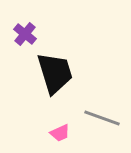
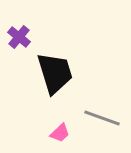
purple cross: moved 6 px left, 3 px down
pink trapezoid: rotated 20 degrees counterclockwise
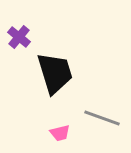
pink trapezoid: rotated 30 degrees clockwise
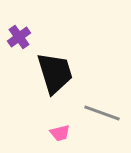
purple cross: rotated 15 degrees clockwise
gray line: moved 5 px up
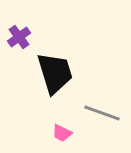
pink trapezoid: moved 2 px right; rotated 40 degrees clockwise
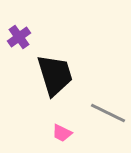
black trapezoid: moved 2 px down
gray line: moved 6 px right; rotated 6 degrees clockwise
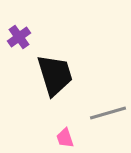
gray line: rotated 42 degrees counterclockwise
pink trapezoid: moved 3 px right, 5 px down; rotated 45 degrees clockwise
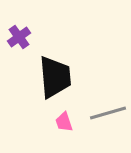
black trapezoid: moved 2 px down; rotated 12 degrees clockwise
pink trapezoid: moved 1 px left, 16 px up
